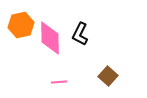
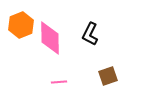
orange hexagon: rotated 10 degrees counterclockwise
black L-shape: moved 10 px right
brown square: rotated 30 degrees clockwise
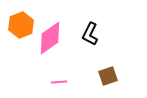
pink diamond: rotated 56 degrees clockwise
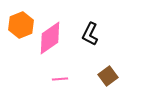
brown square: rotated 18 degrees counterclockwise
pink line: moved 1 px right, 3 px up
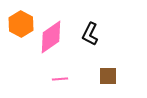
orange hexagon: moved 1 px up; rotated 10 degrees counterclockwise
pink diamond: moved 1 px right, 1 px up
brown square: rotated 36 degrees clockwise
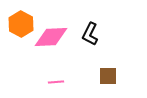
pink diamond: rotated 32 degrees clockwise
pink line: moved 4 px left, 3 px down
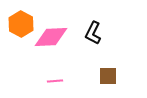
black L-shape: moved 3 px right, 1 px up
pink line: moved 1 px left, 1 px up
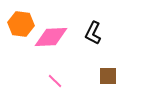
orange hexagon: rotated 20 degrees counterclockwise
pink line: rotated 49 degrees clockwise
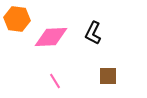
orange hexagon: moved 4 px left, 5 px up
pink line: rotated 14 degrees clockwise
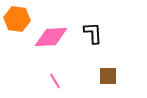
black L-shape: rotated 150 degrees clockwise
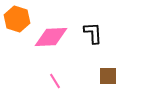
orange hexagon: rotated 10 degrees clockwise
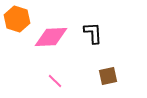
brown square: rotated 12 degrees counterclockwise
pink line: rotated 14 degrees counterclockwise
